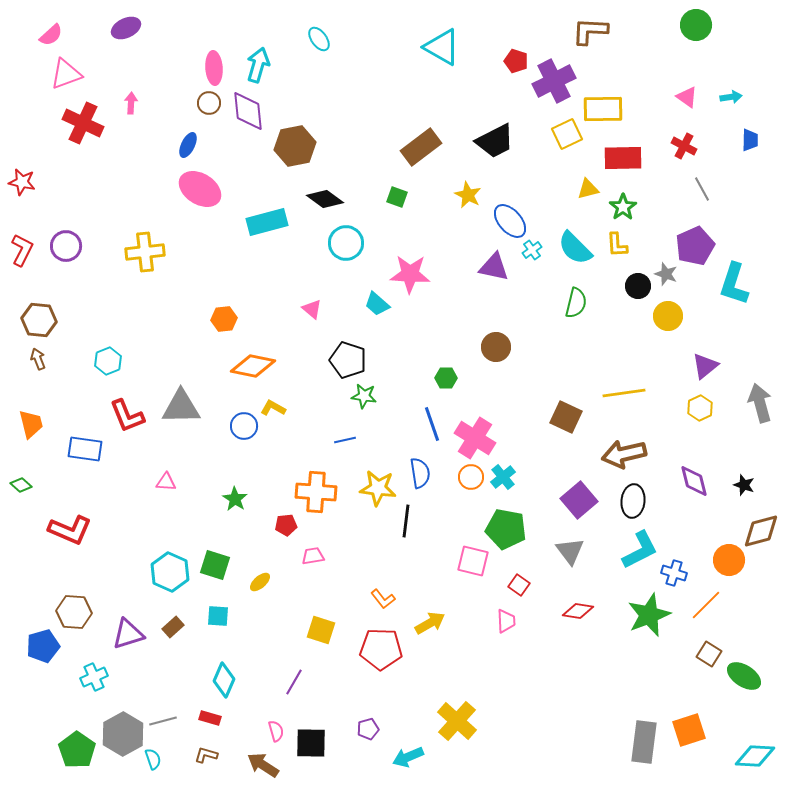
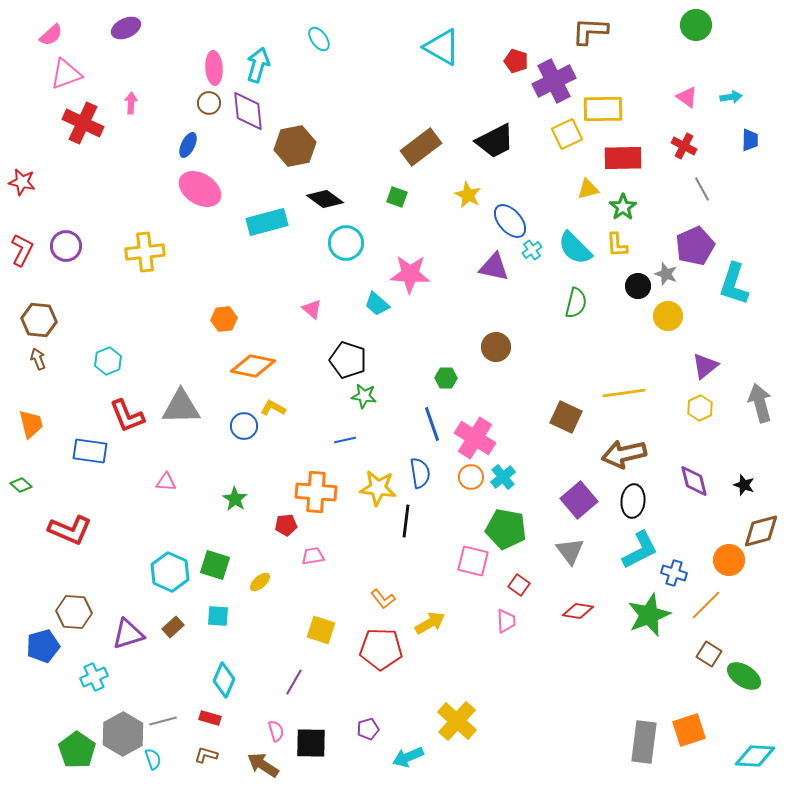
blue rectangle at (85, 449): moved 5 px right, 2 px down
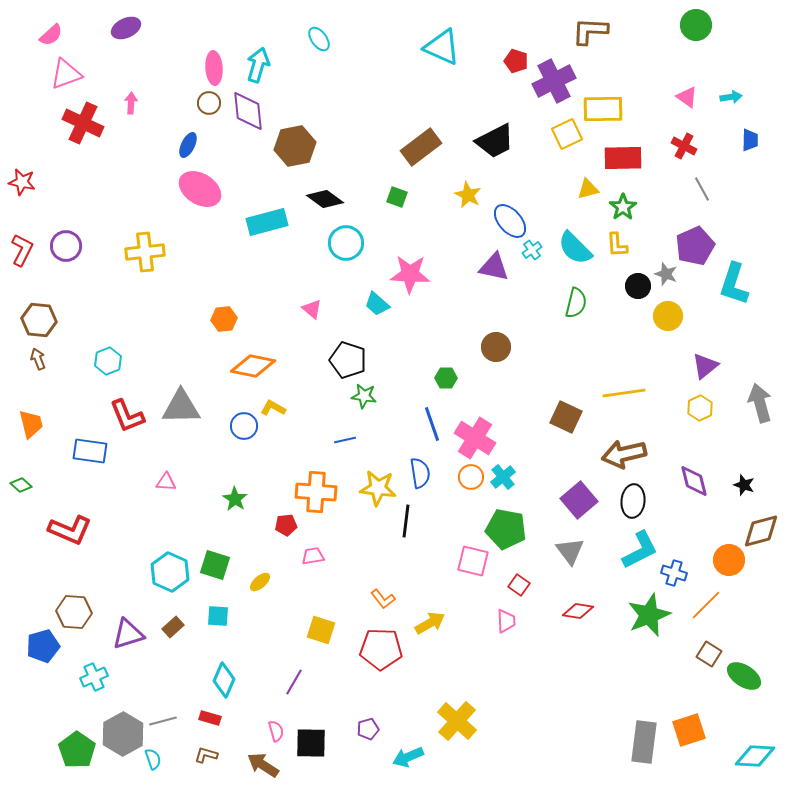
cyan triangle at (442, 47): rotated 6 degrees counterclockwise
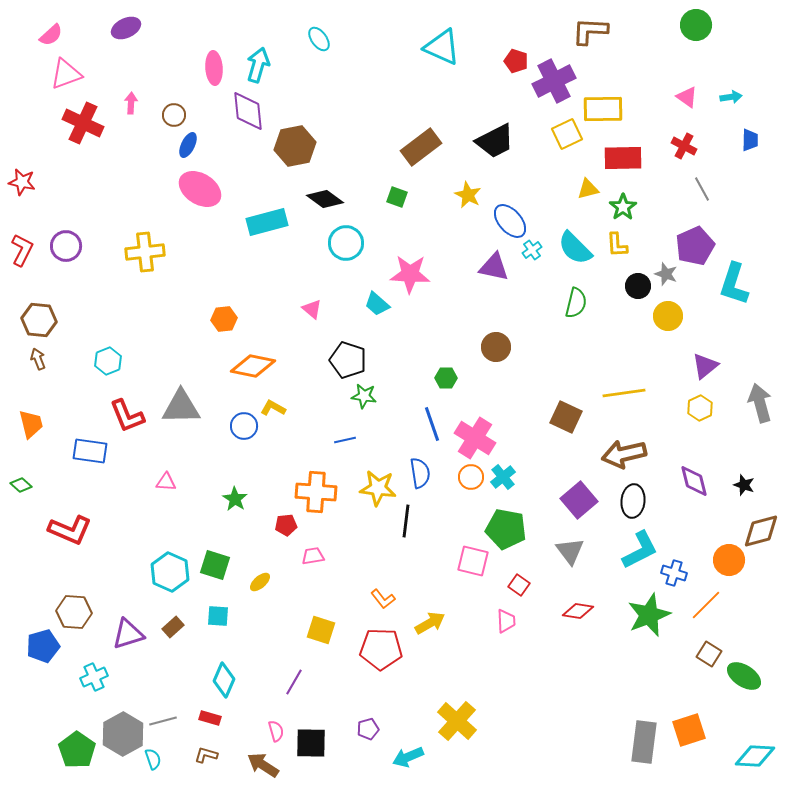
brown circle at (209, 103): moved 35 px left, 12 px down
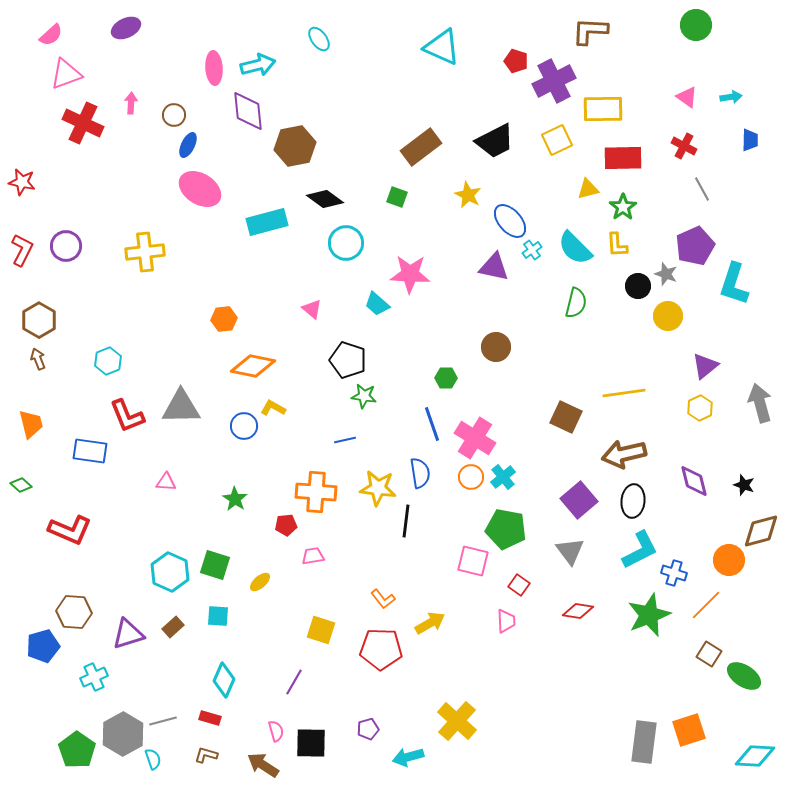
cyan arrow at (258, 65): rotated 60 degrees clockwise
yellow square at (567, 134): moved 10 px left, 6 px down
brown hexagon at (39, 320): rotated 24 degrees clockwise
cyan arrow at (408, 757): rotated 8 degrees clockwise
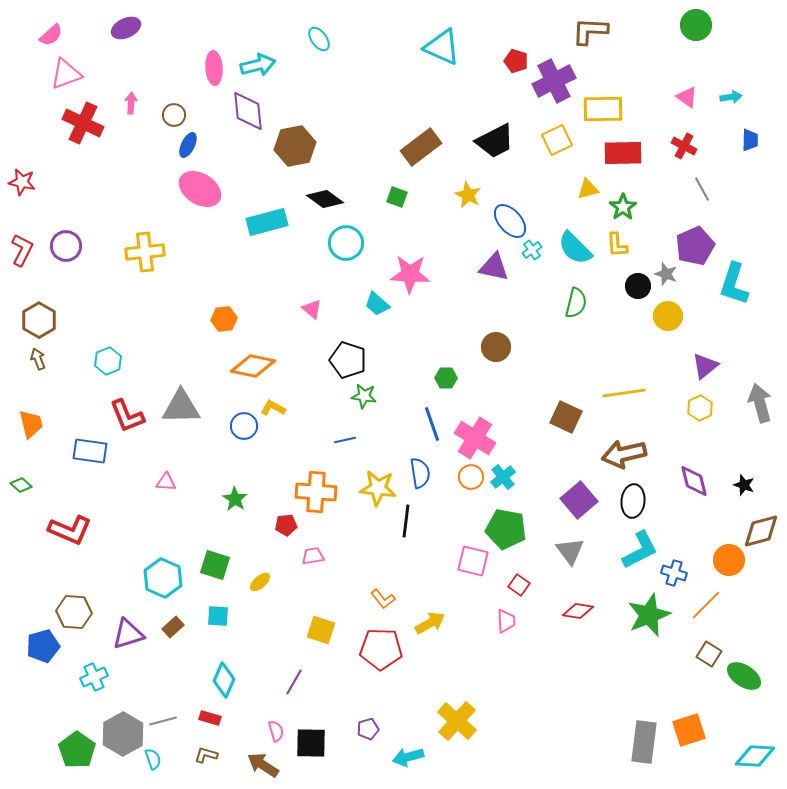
red rectangle at (623, 158): moved 5 px up
cyan hexagon at (170, 572): moved 7 px left, 6 px down
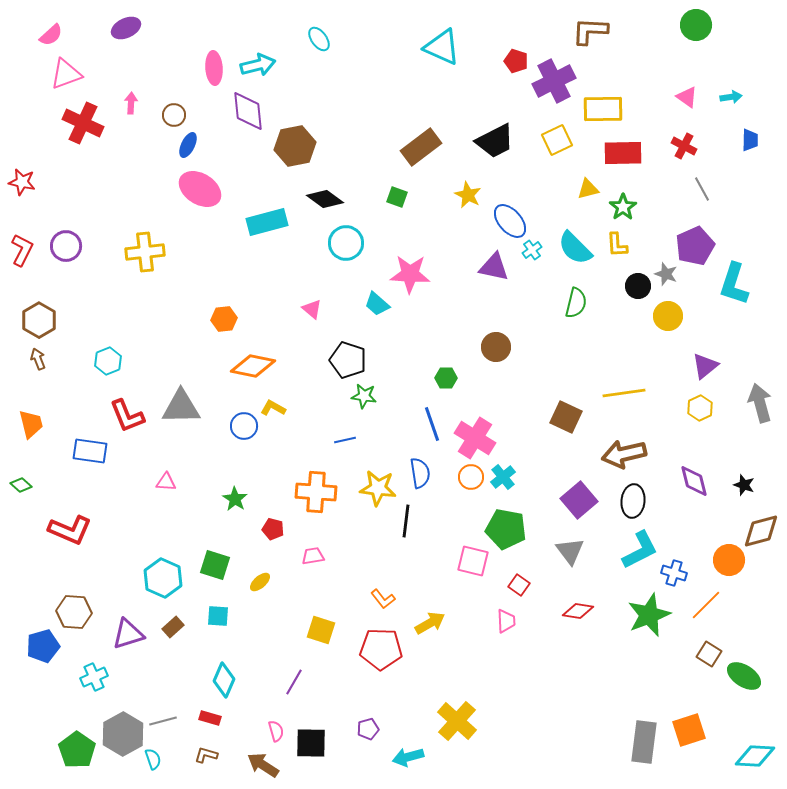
red pentagon at (286, 525): moved 13 px left, 4 px down; rotated 20 degrees clockwise
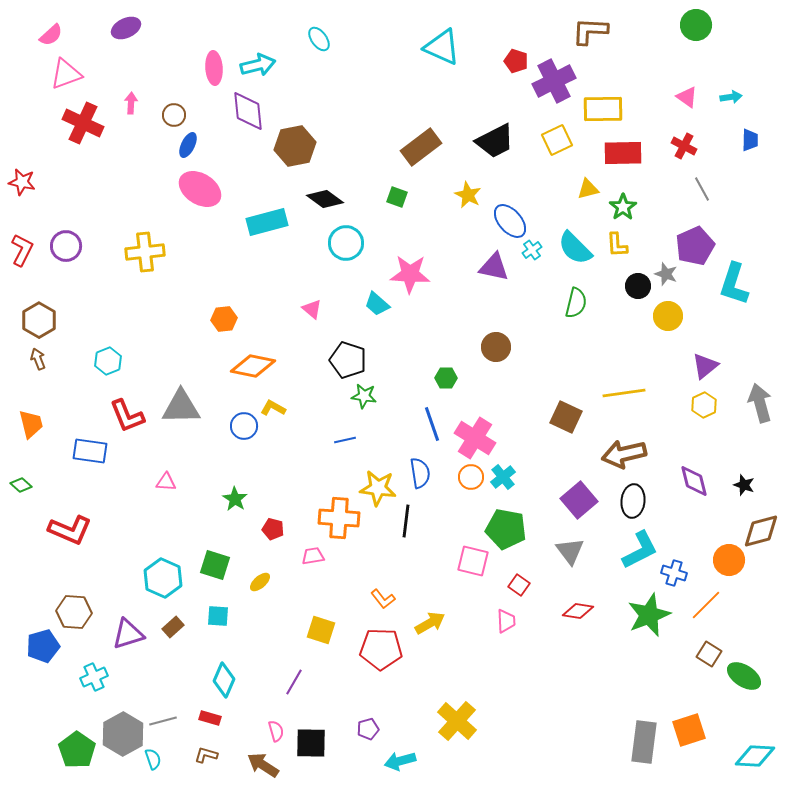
yellow hexagon at (700, 408): moved 4 px right, 3 px up
orange cross at (316, 492): moved 23 px right, 26 px down
cyan arrow at (408, 757): moved 8 px left, 4 px down
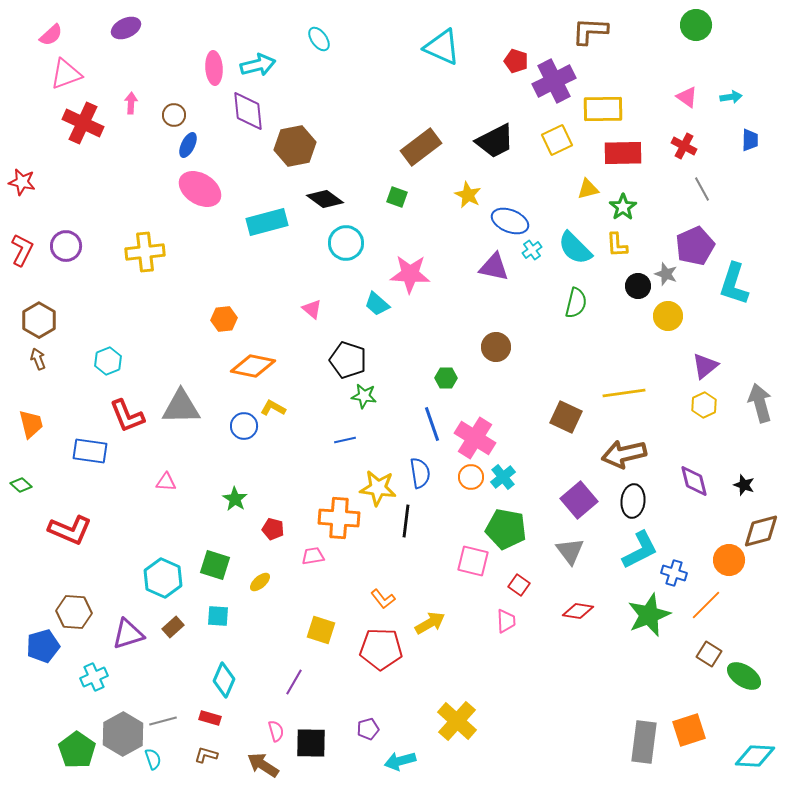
blue ellipse at (510, 221): rotated 27 degrees counterclockwise
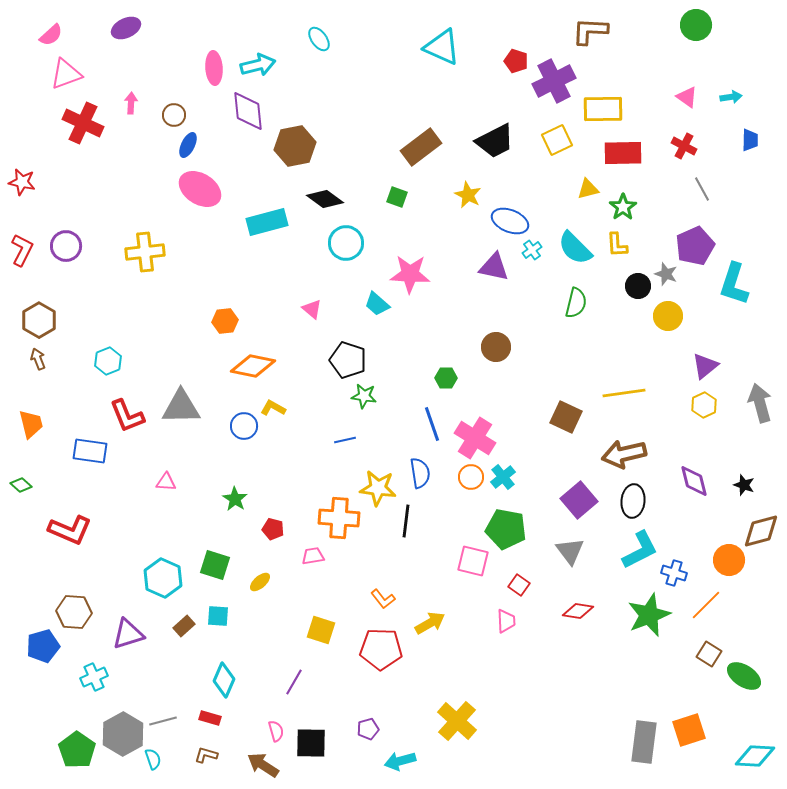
orange hexagon at (224, 319): moved 1 px right, 2 px down
brown rectangle at (173, 627): moved 11 px right, 1 px up
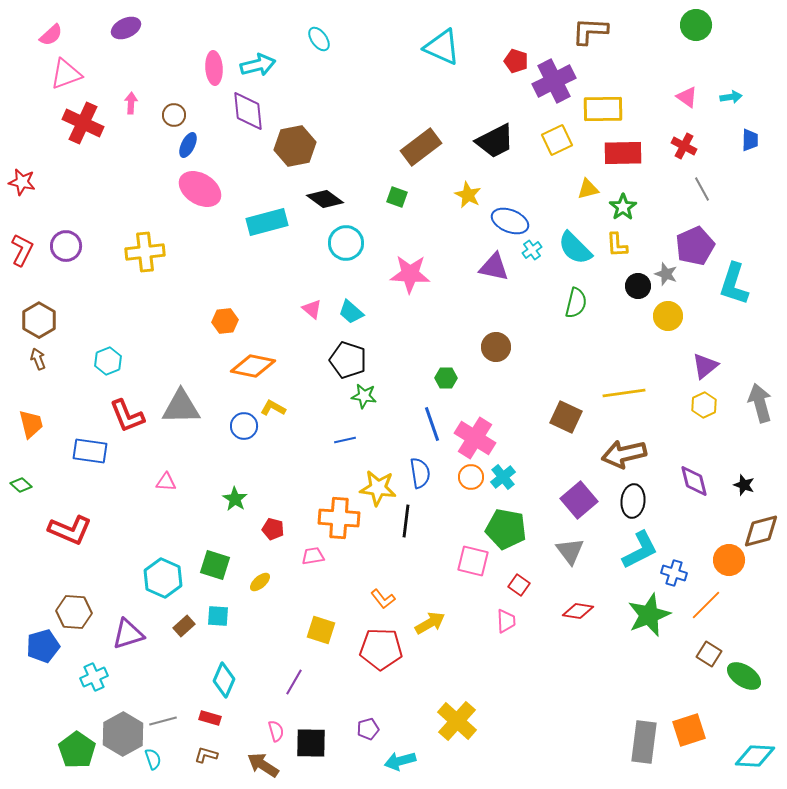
cyan trapezoid at (377, 304): moved 26 px left, 8 px down
